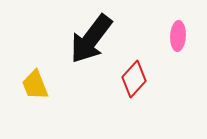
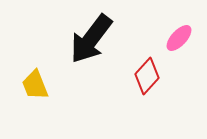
pink ellipse: moved 1 px right, 2 px down; rotated 40 degrees clockwise
red diamond: moved 13 px right, 3 px up
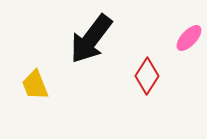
pink ellipse: moved 10 px right
red diamond: rotated 9 degrees counterclockwise
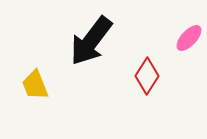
black arrow: moved 2 px down
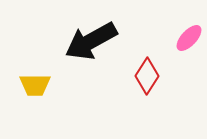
black arrow: rotated 24 degrees clockwise
yellow trapezoid: rotated 68 degrees counterclockwise
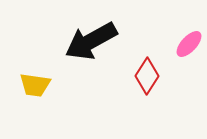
pink ellipse: moved 6 px down
yellow trapezoid: rotated 8 degrees clockwise
